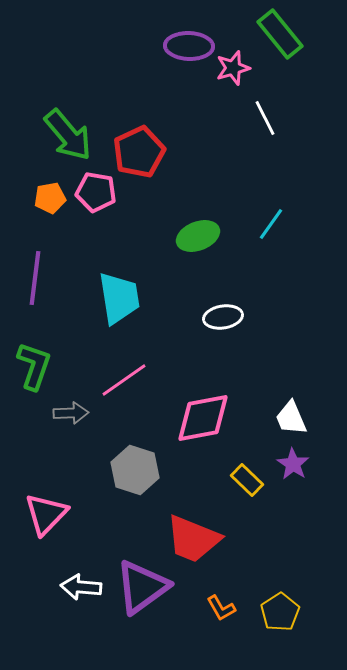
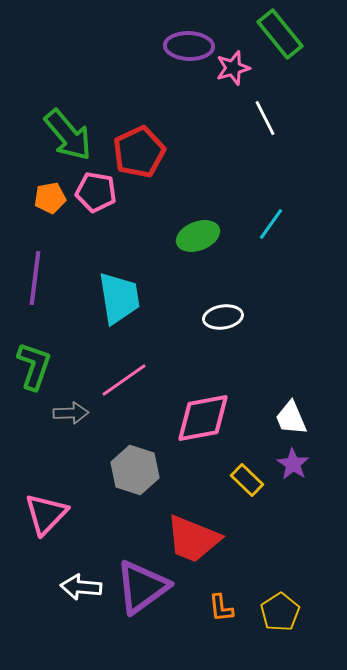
orange L-shape: rotated 24 degrees clockwise
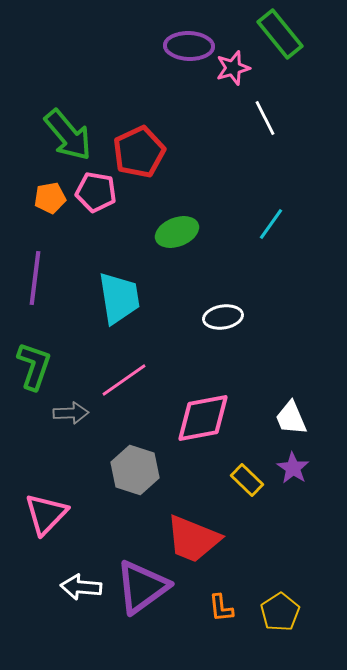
green ellipse: moved 21 px left, 4 px up
purple star: moved 4 px down
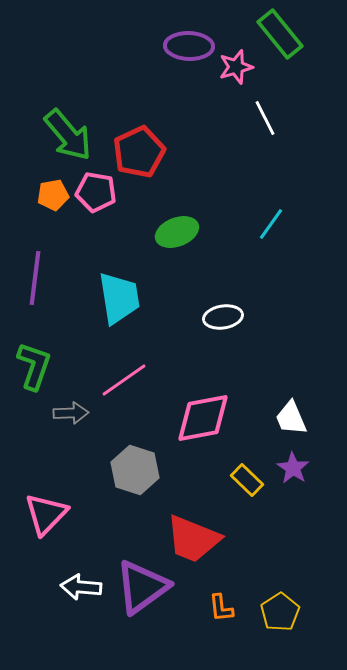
pink star: moved 3 px right, 1 px up
orange pentagon: moved 3 px right, 3 px up
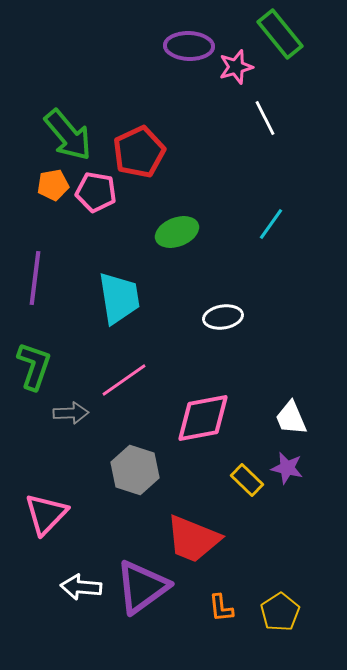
orange pentagon: moved 10 px up
purple star: moved 6 px left; rotated 20 degrees counterclockwise
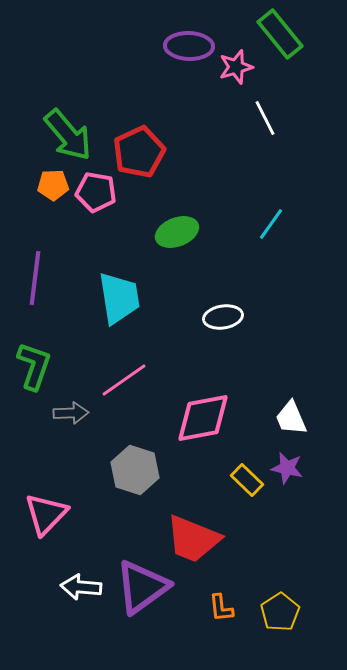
orange pentagon: rotated 8 degrees clockwise
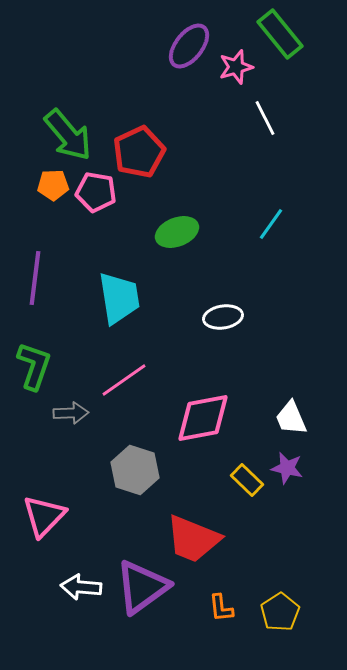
purple ellipse: rotated 54 degrees counterclockwise
pink triangle: moved 2 px left, 2 px down
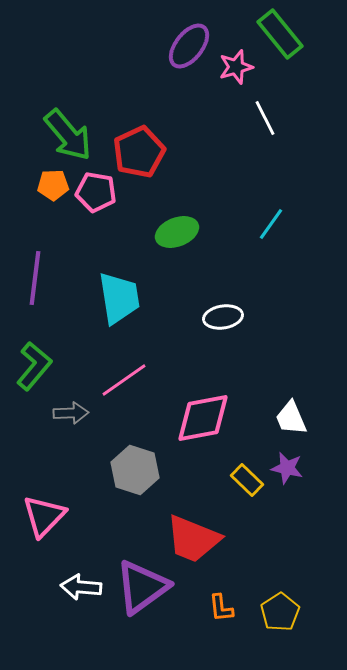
green L-shape: rotated 21 degrees clockwise
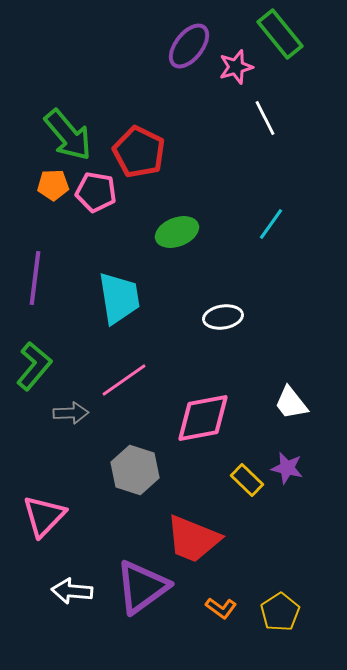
red pentagon: rotated 21 degrees counterclockwise
white trapezoid: moved 15 px up; rotated 15 degrees counterclockwise
white arrow: moved 9 px left, 4 px down
orange L-shape: rotated 48 degrees counterclockwise
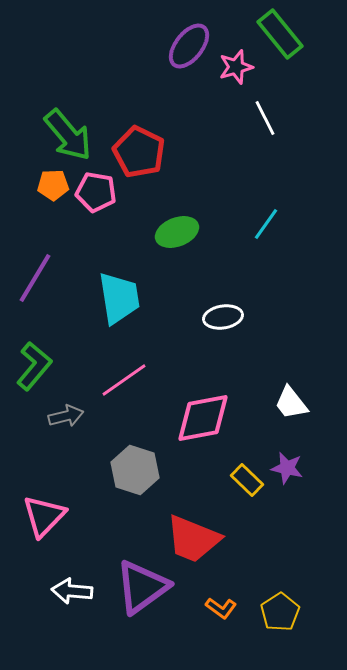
cyan line: moved 5 px left
purple line: rotated 24 degrees clockwise
gray arrow: moved 5 px left, 3 px down; rotated 12 degrees counterclockwise
